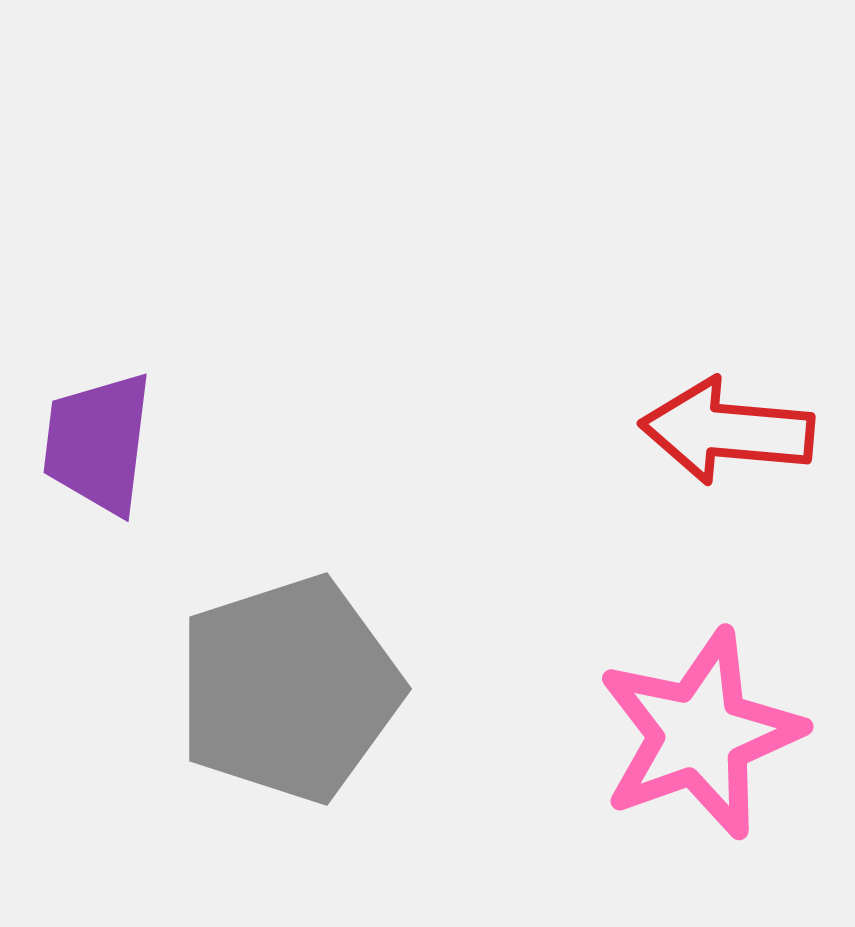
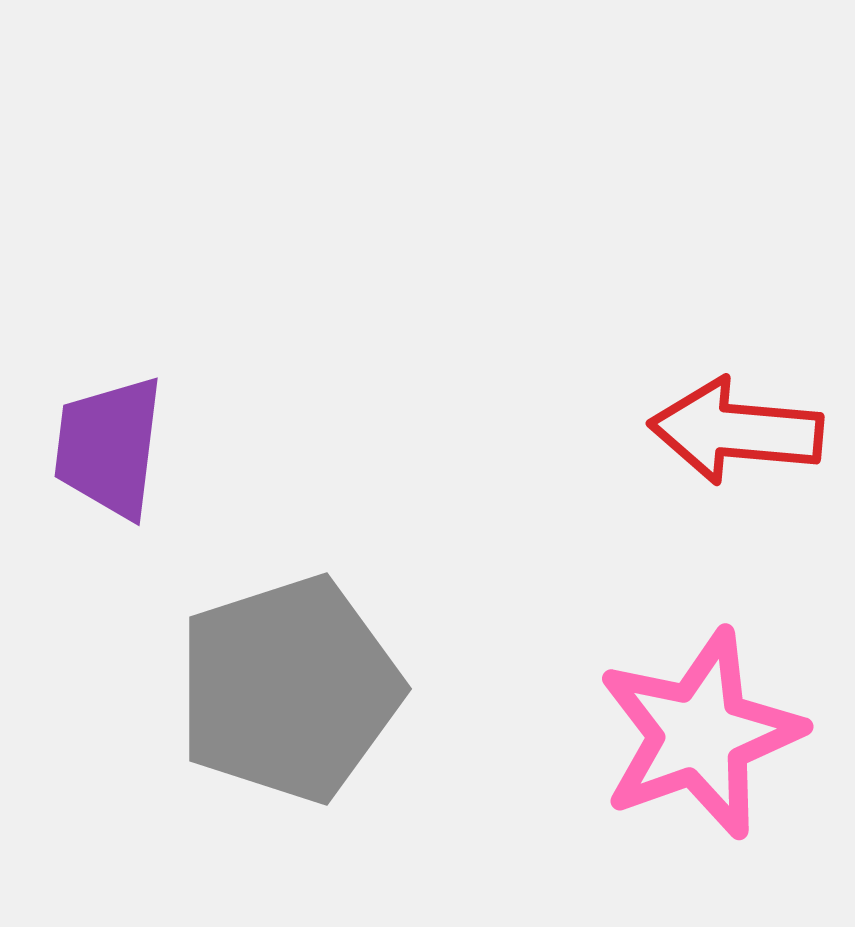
red arrow: moved 9 px right
purple trapezoid: moved 11 px right, 4 px down
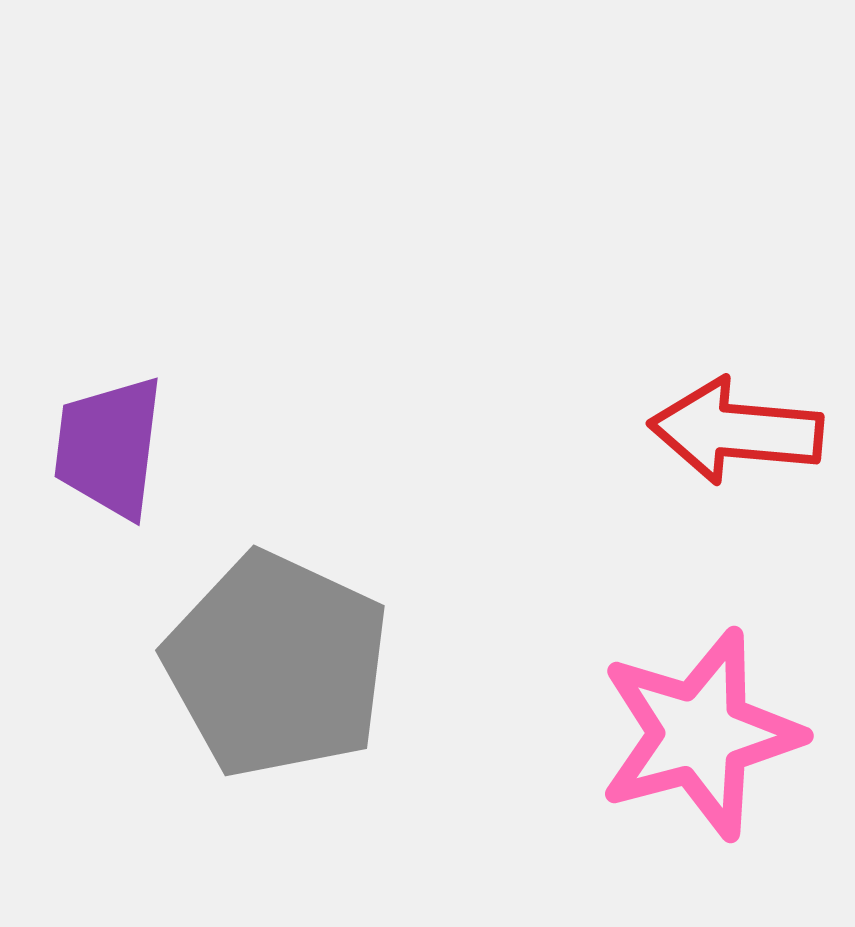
gray pentagon: moved 12 px left, 24 px up; rotated 29 degrees counterclockwise
pink star: rotated 5 degrees clockwise
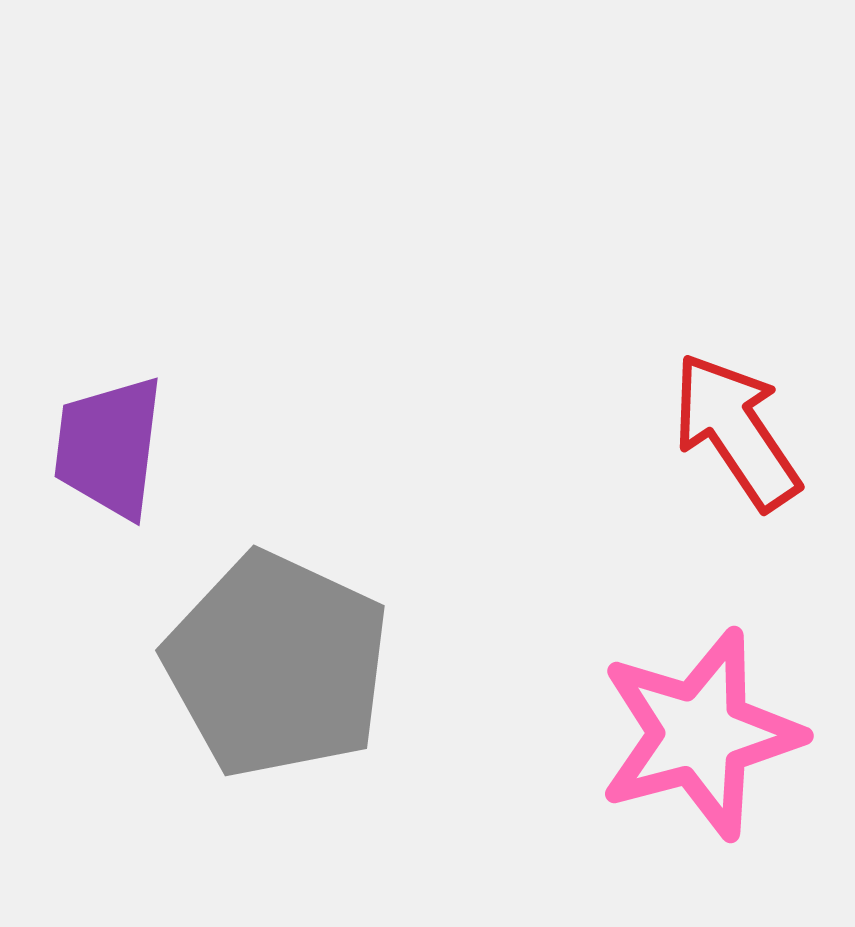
red arrow: rotated 51 degrees clockwise
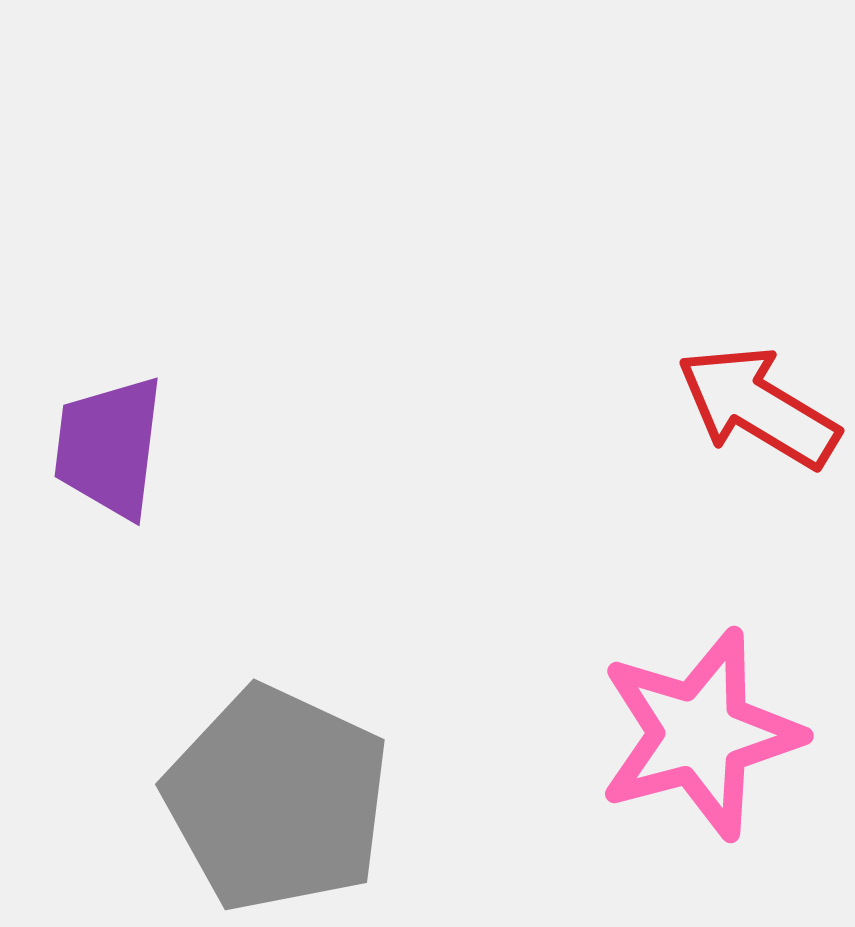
red arrow: moved 22 px right, 24 px up; rotated 25 degrees counterclockwise
gray pentagon: moved 134 px down
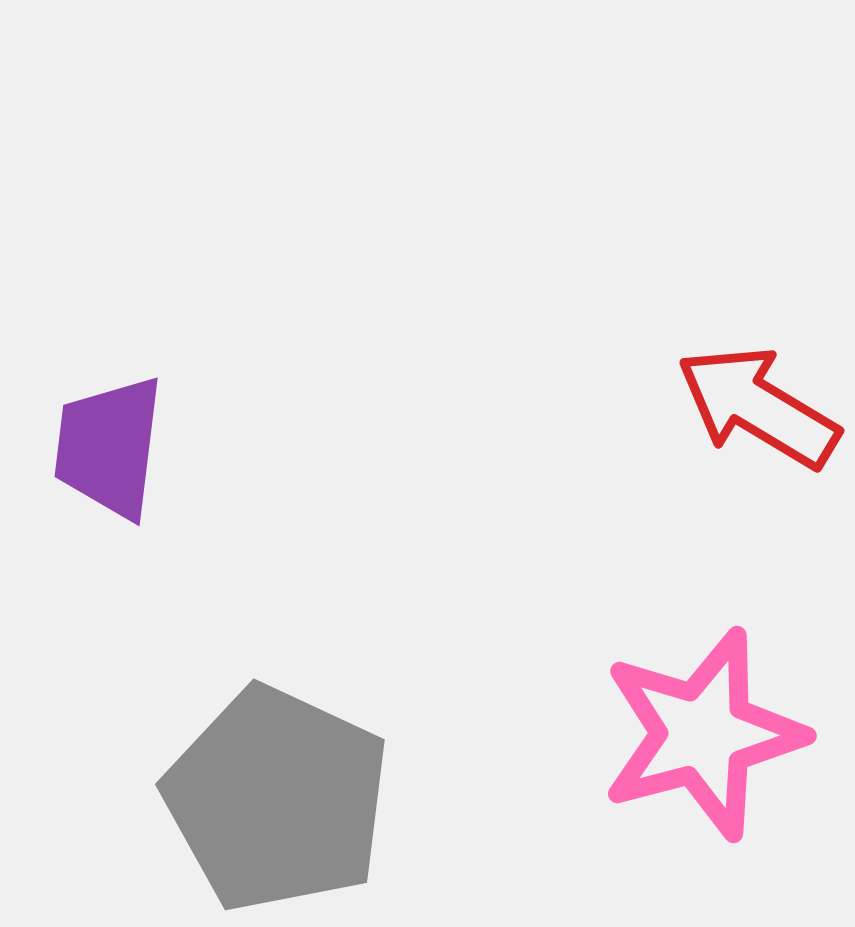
pink star: moved 3 px right
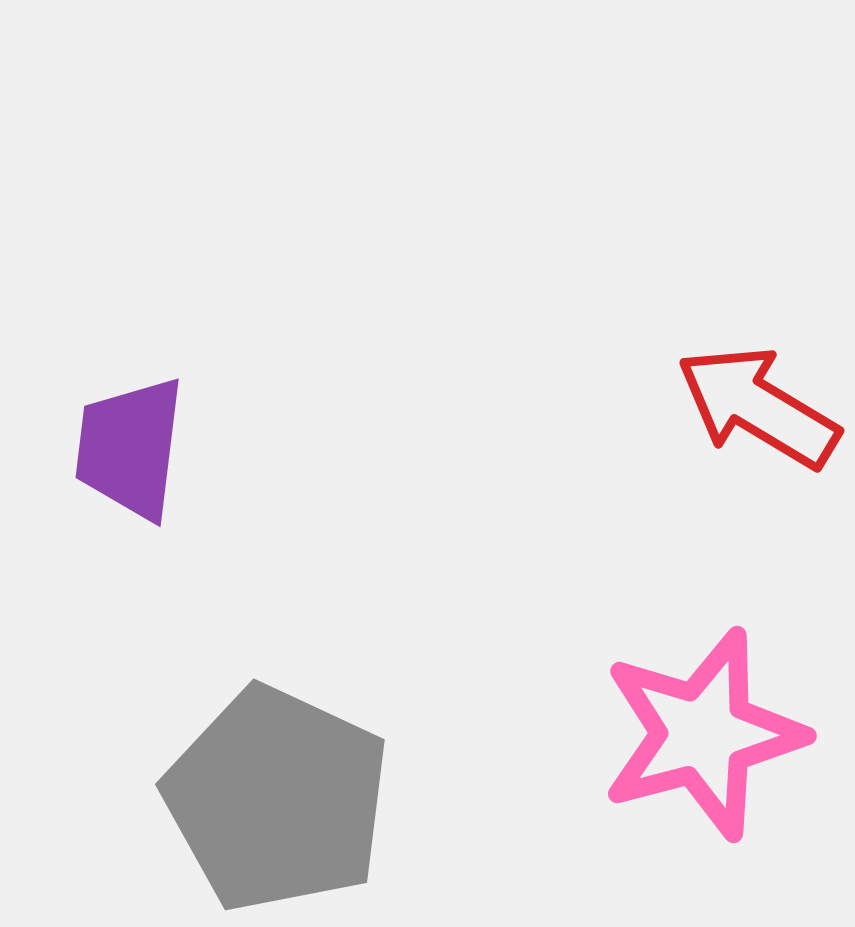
purple trapezoid: moved 21 px right, 1 px down
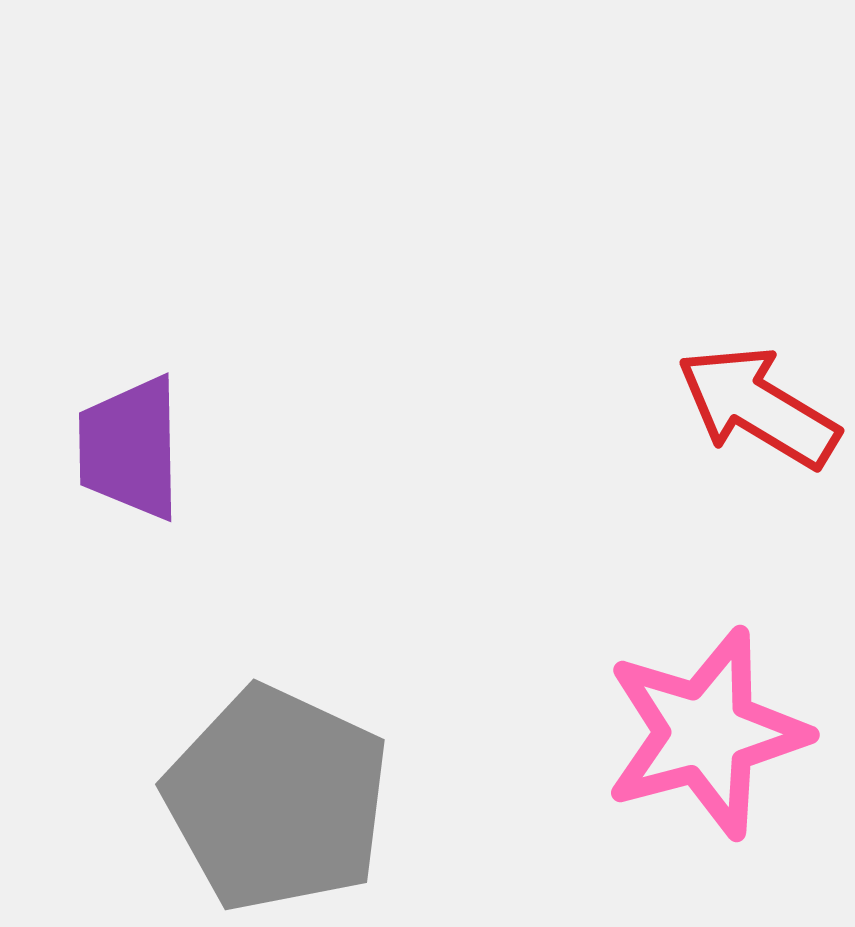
purple trapezoid: rotated 8 degrees counterclockwise
pink star: moved 3 px right, 1 px up
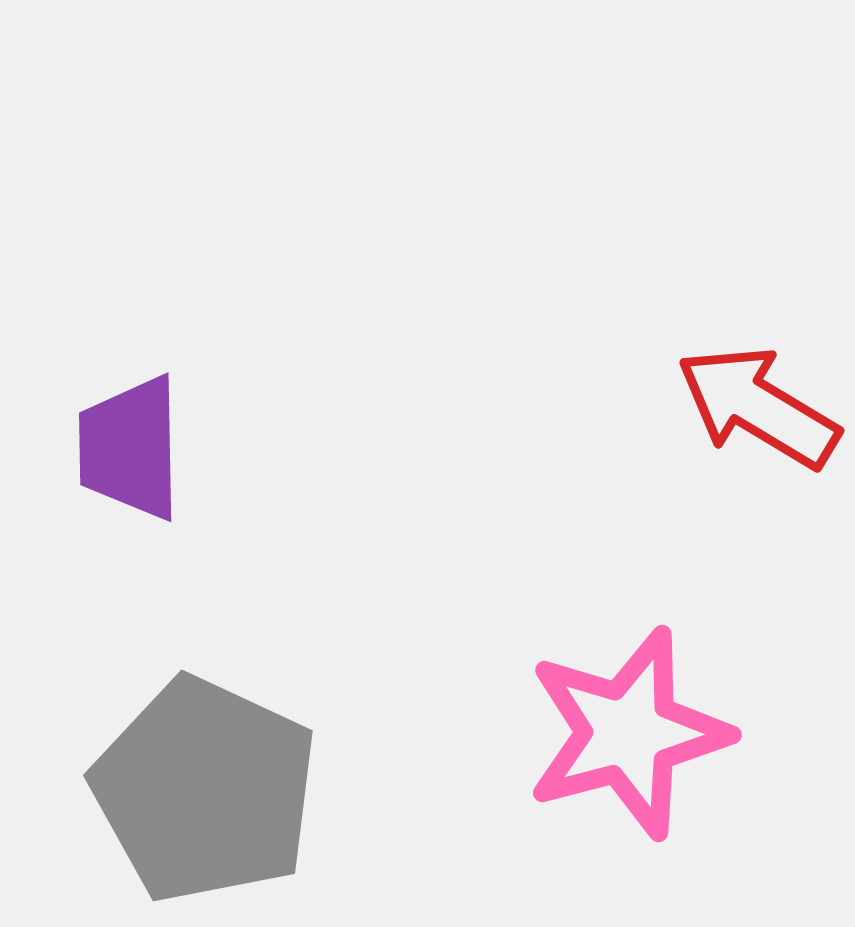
pink star: moved 78 px left
gray pentagon: moved 72 px left, 9 px up
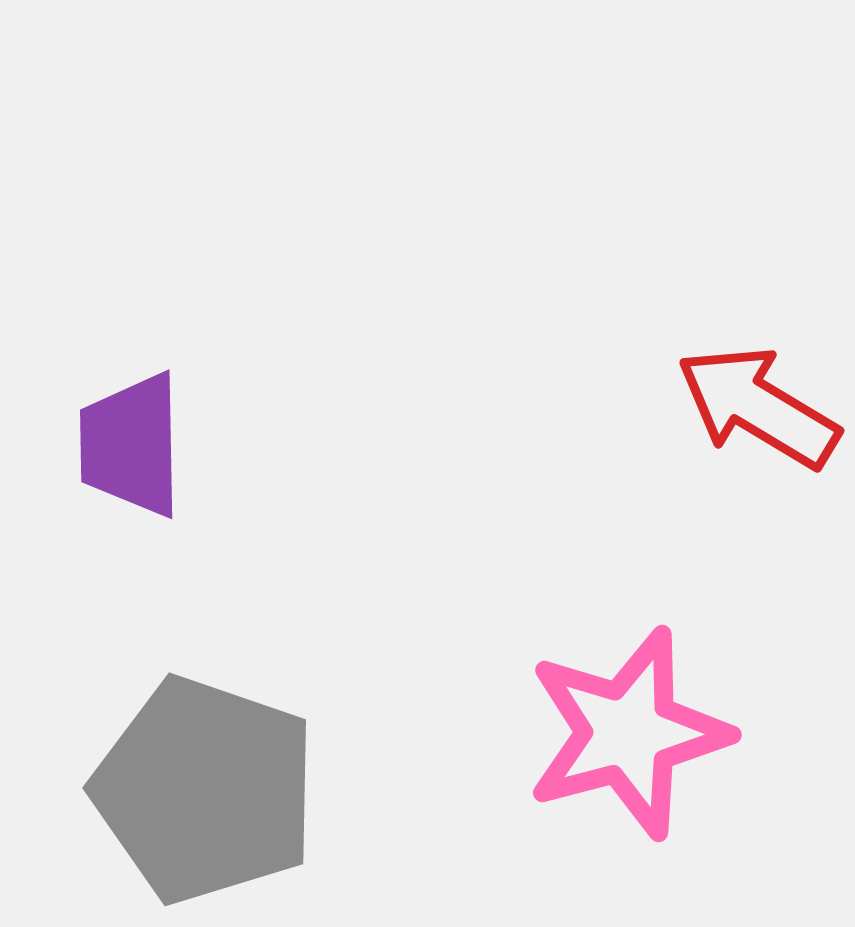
purple trapezoid: moved 1 px right, 3 px up
gray pentagon: rotated 6 degrees counterclockwise
